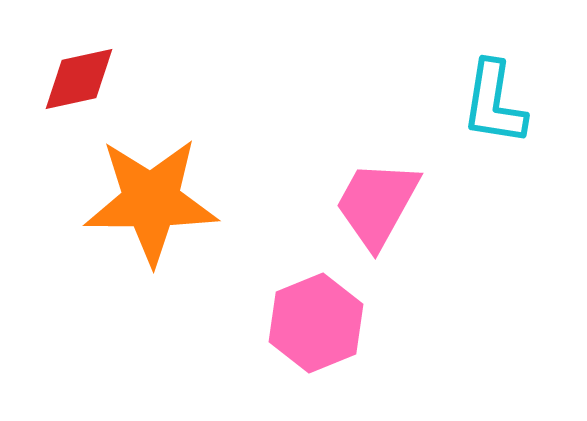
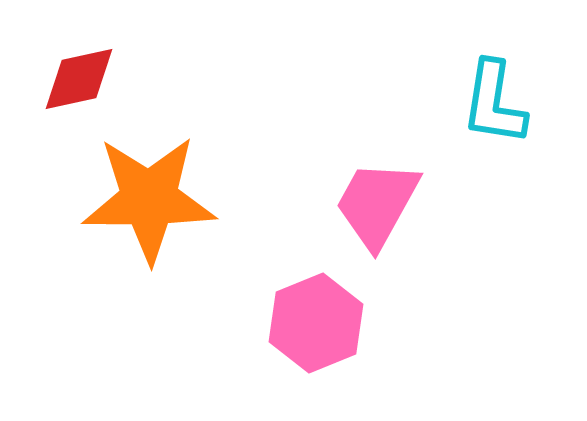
orange star: moved 2 px left, 2 px up
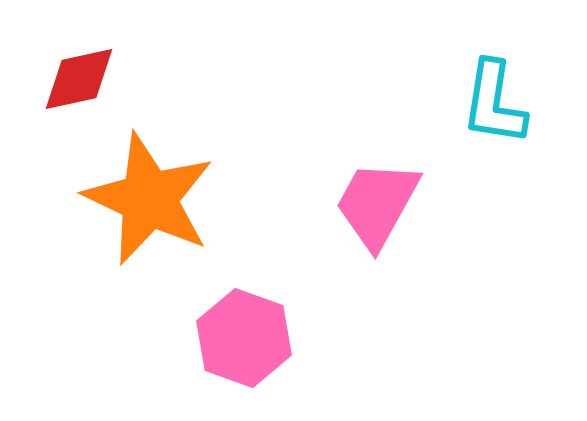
orange star: rotated 25 degrees clockwise
pink hexagon: moved 72 px left, 15 px down; rotated 18 degrees counterclockwise
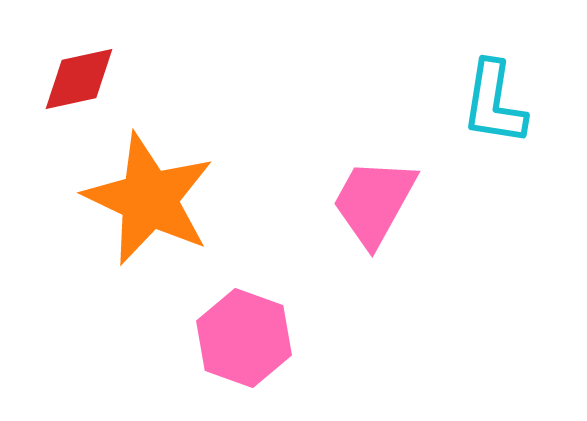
pink trapezoid: moved 3 px left, 2 px up
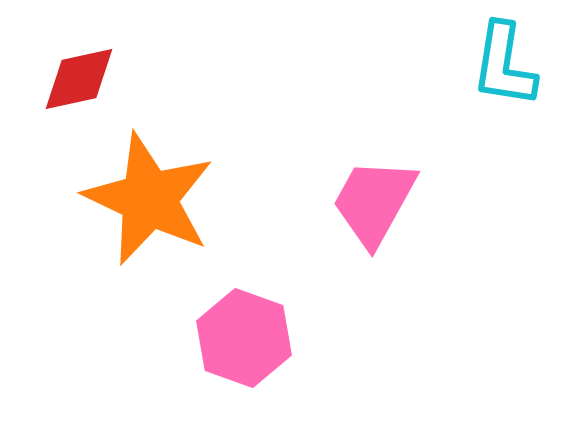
cyan L-shape: moved 10 px right, 38 px up
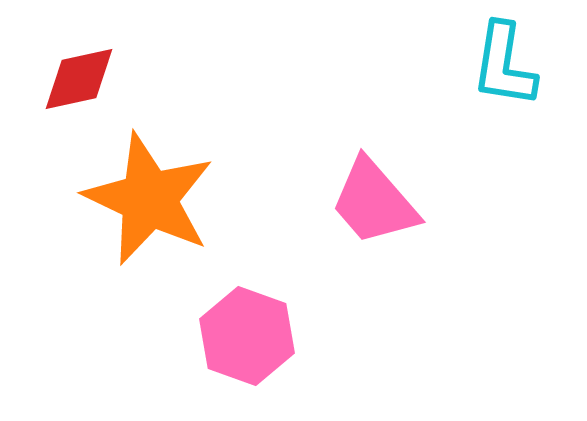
pink trapezoid: rotated 70 degrees counterclockwise
pink hexagon: moved 3 px right, 2 px up
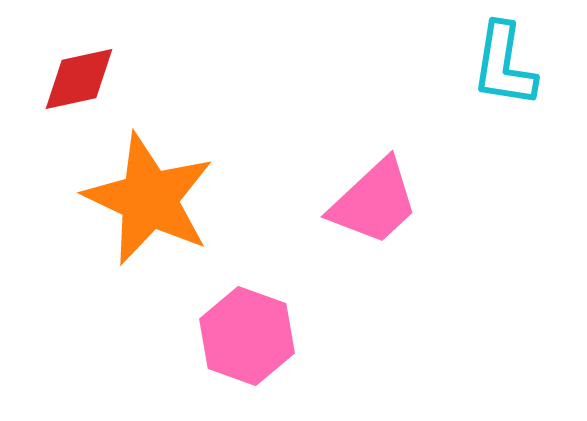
pink trapezoid: rotated 92 degrees counterclockwise
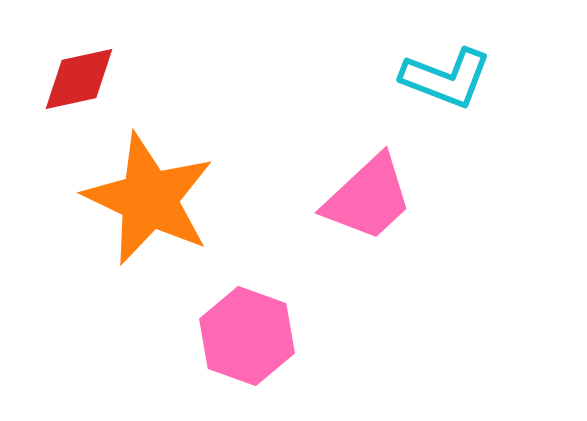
cyan L-shape: moved 58 px left, 13 px down; rotated 78 degrees counterclockwise
pink trapezoid: moved 6 px left, 4 px up
